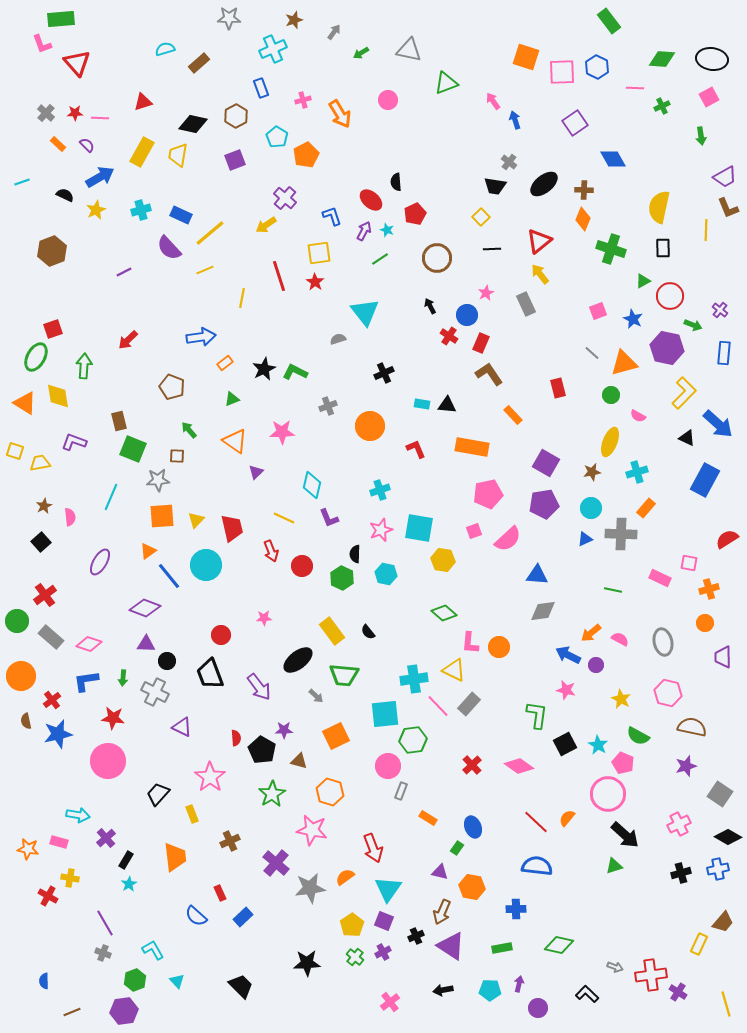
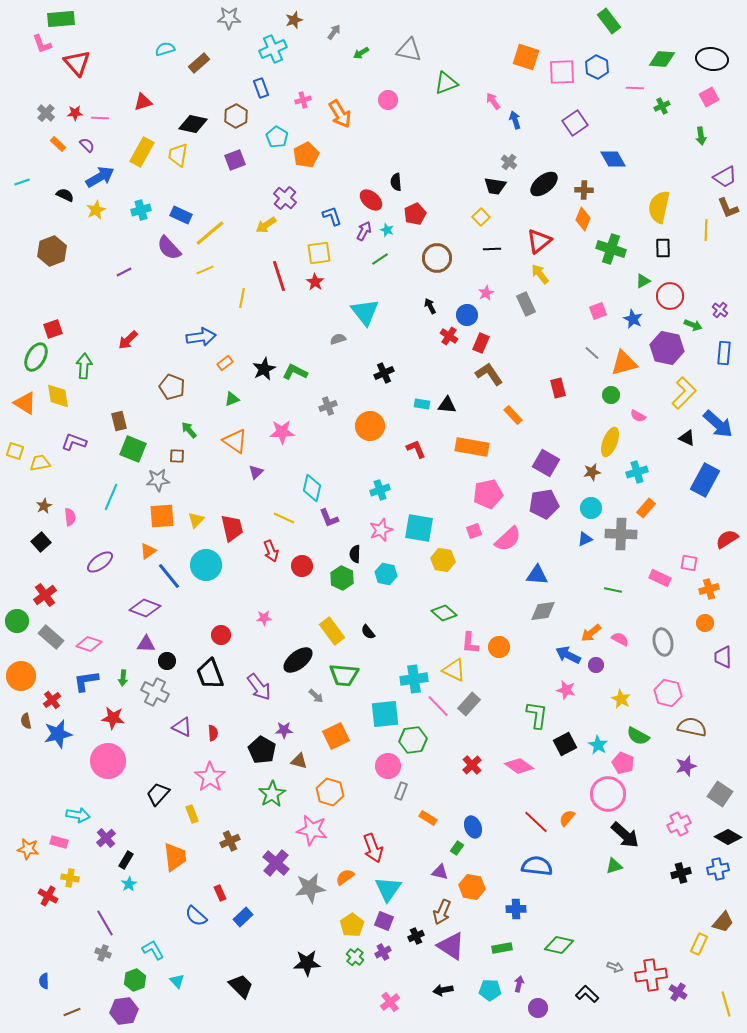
cyan diamond at (312, 485): moved 3 px down
purple ellipse at (100, 562): rotated 24 degrees clockwise
red semicircle at (236, 738): moved 23 px left, 5 px up
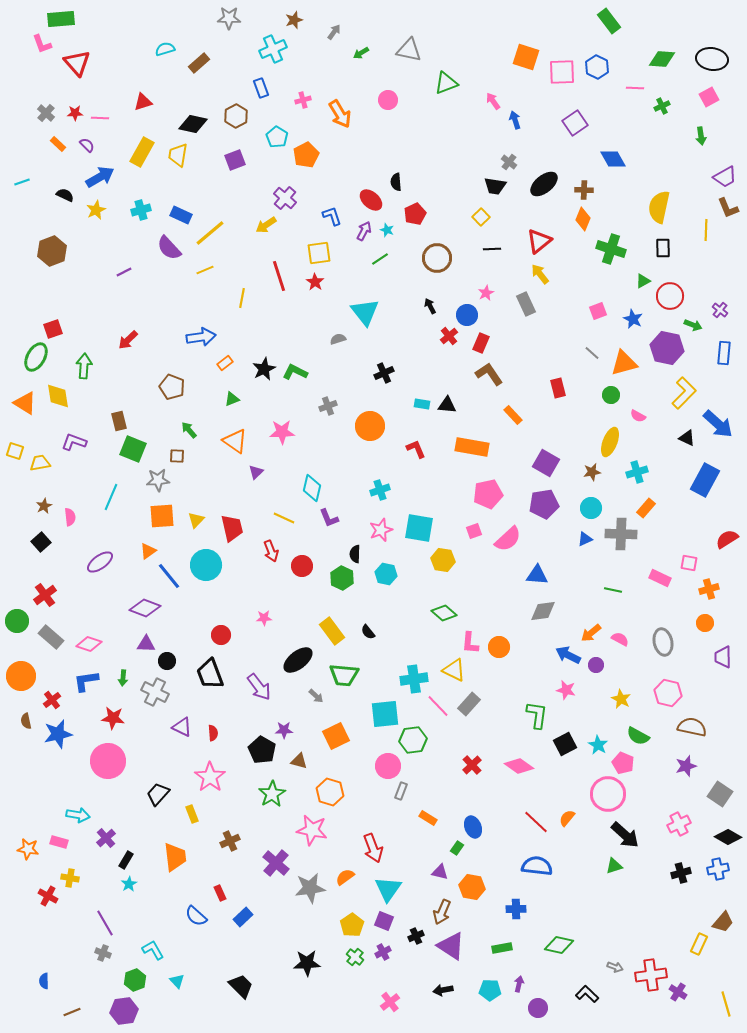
red cross at (449, 336): rotated 18 degrees clockwise
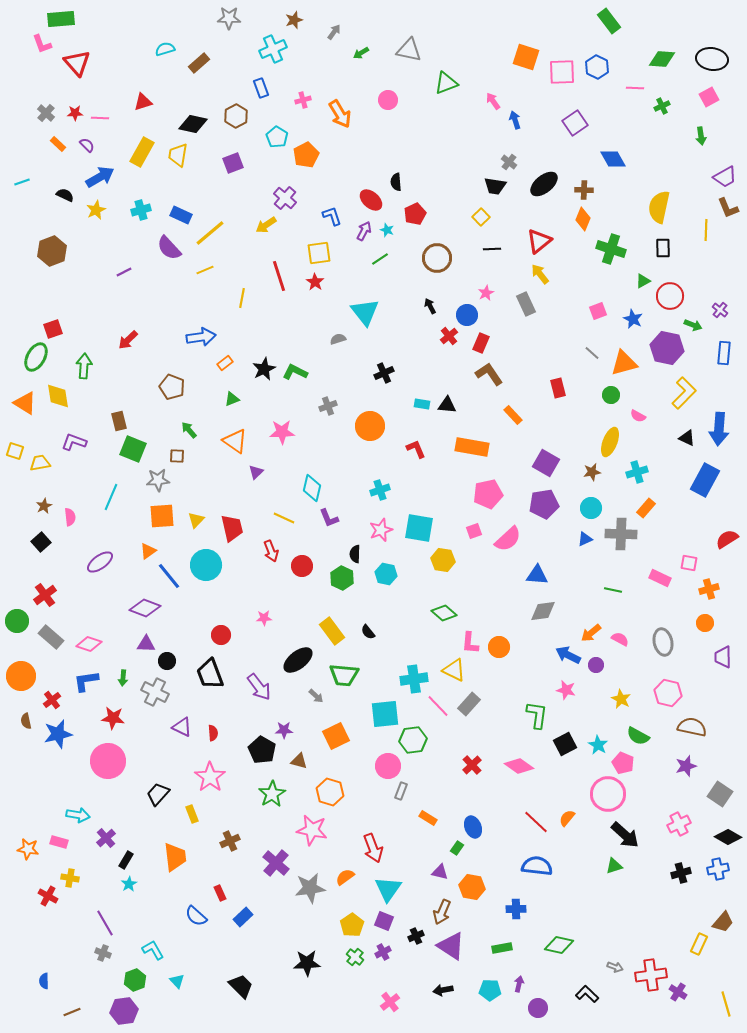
purple square at (235, 160): moved 2 px left, 3 px down
blue arrow at (718, 424): moved 1 px right, 5 px down; rotated 52 degrees clockwise
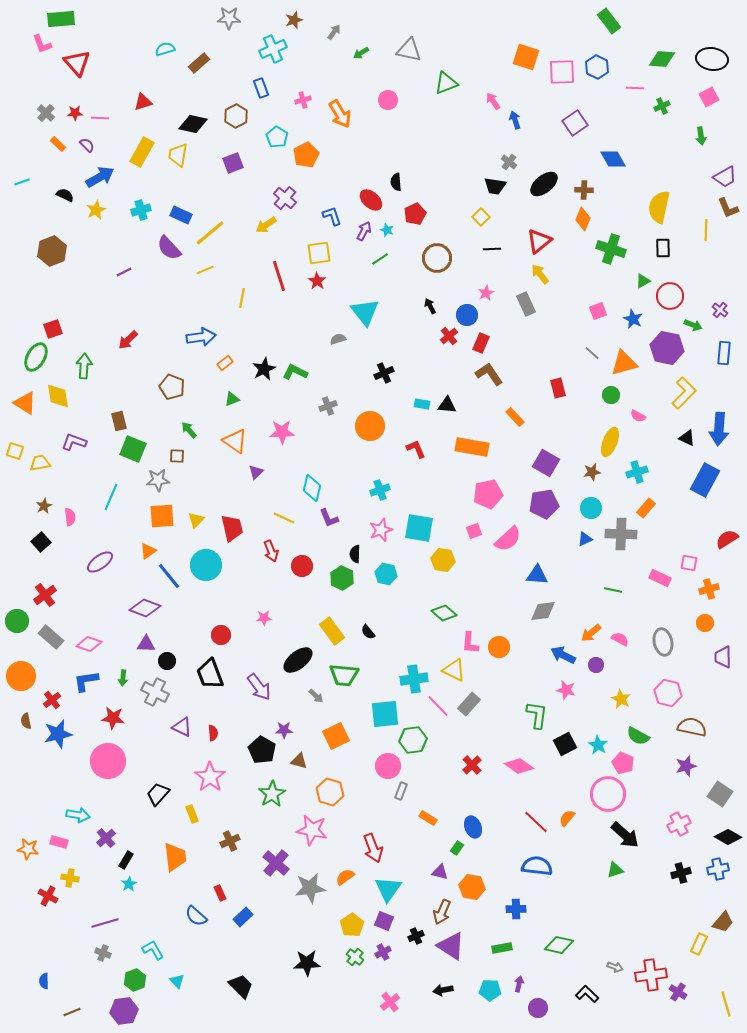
red star at (315, 282): moved 2 px right, 1 px up
orange rectangle at (513, 415): moved 2 px right, 2 px down
blue arrow at (568, 655): moved 5 px left
green triangle at (614, 866): moved 1 px right, 4 px down
purple line at (105, 923): rotated 76 degrees counterclockwise
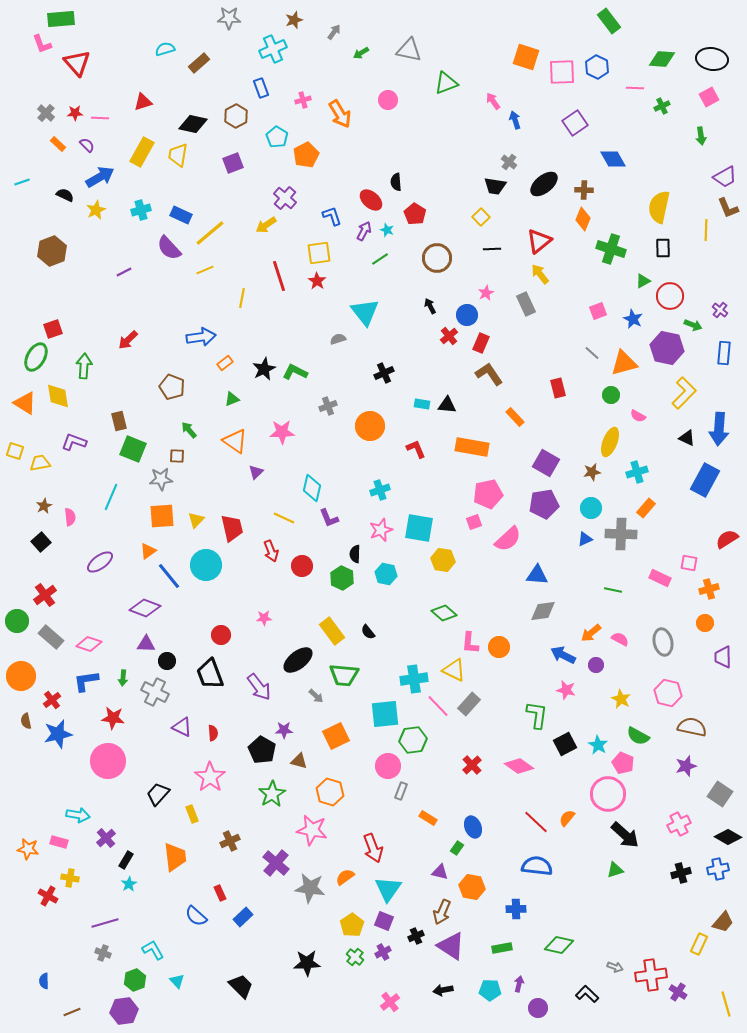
red pentagon at (415, 214): rotated 15 degrees counterclockwise
gray star at (158, 480): moved 3 px right, 1 px up
pink square at (474, 531): moved 9 px up
gray star at (310, 888): rotated 16 degrees clockwise
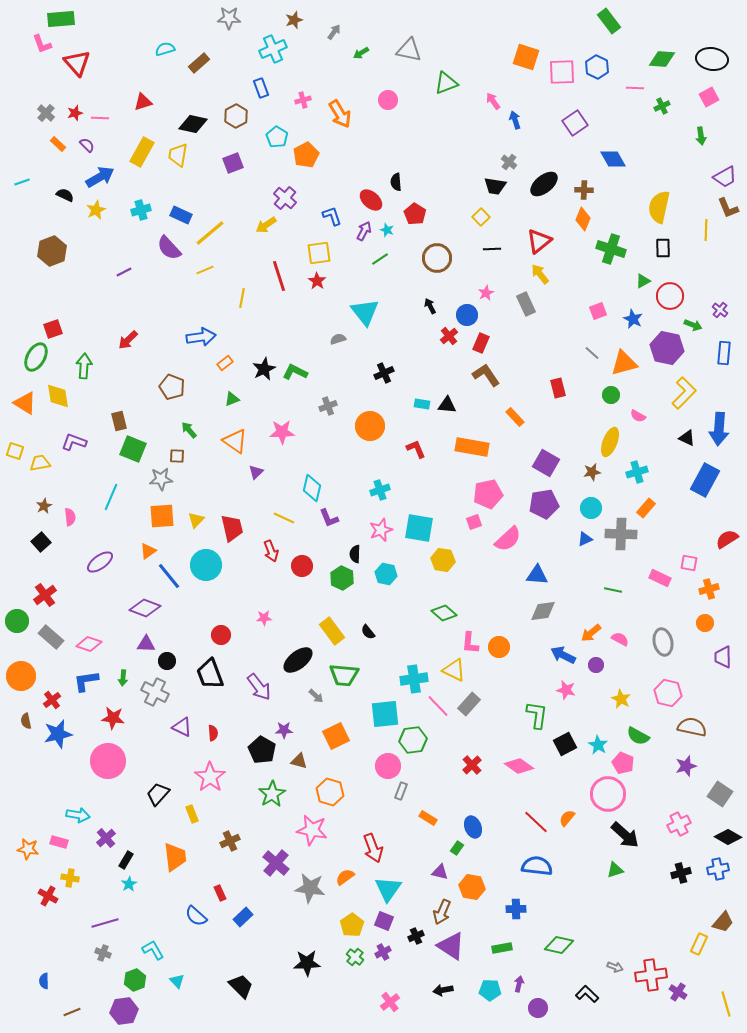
red star at (75, 113): rotated 14 degrees counterclockwise
brown L-shape at (489, 374): moved 3 px left, 1 px down
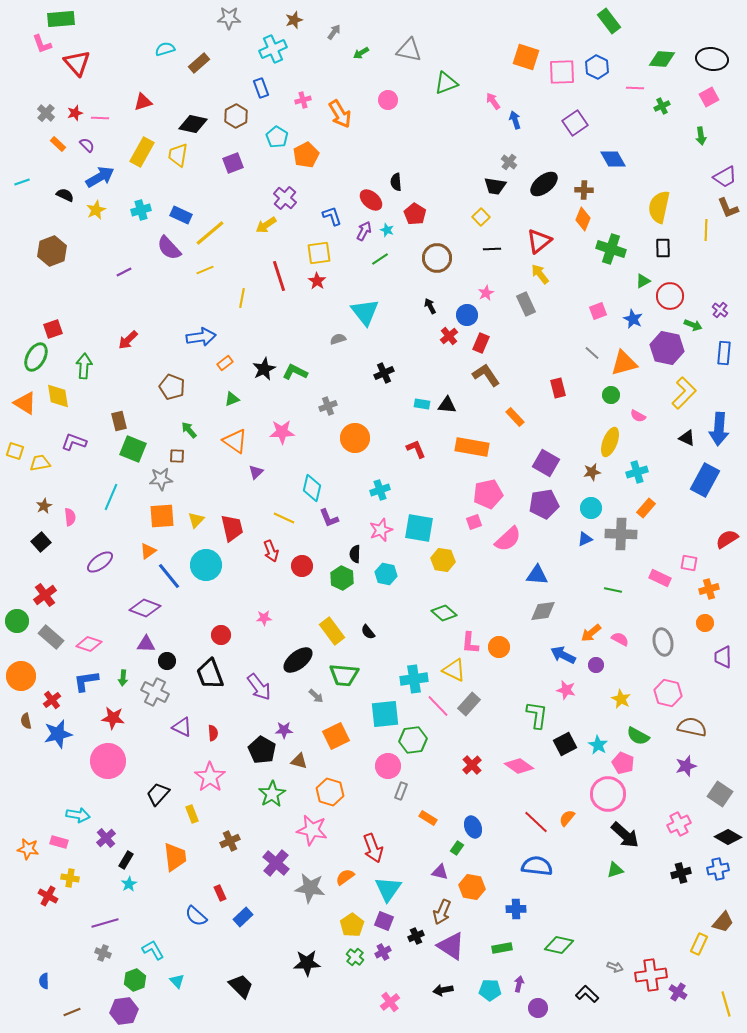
orange circle at (370, 426): moved 15 px left, 12 px down
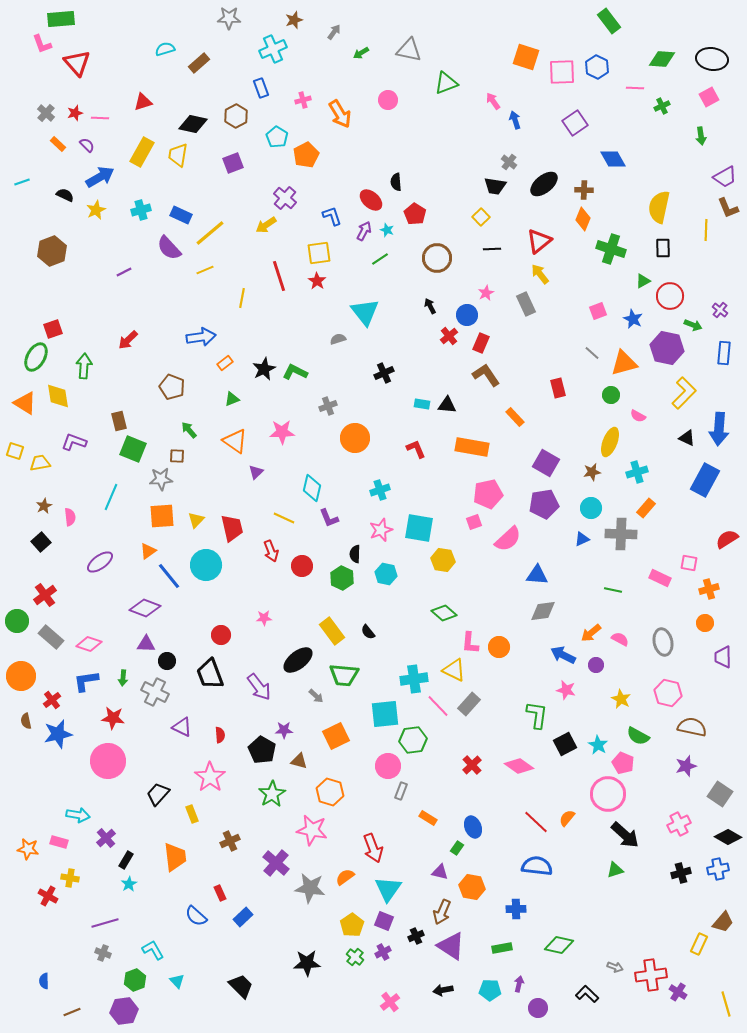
blue triangle at (585, 539): moved 3 px left
red semicircle at (213, 733): moved 7 px right, 2 px down
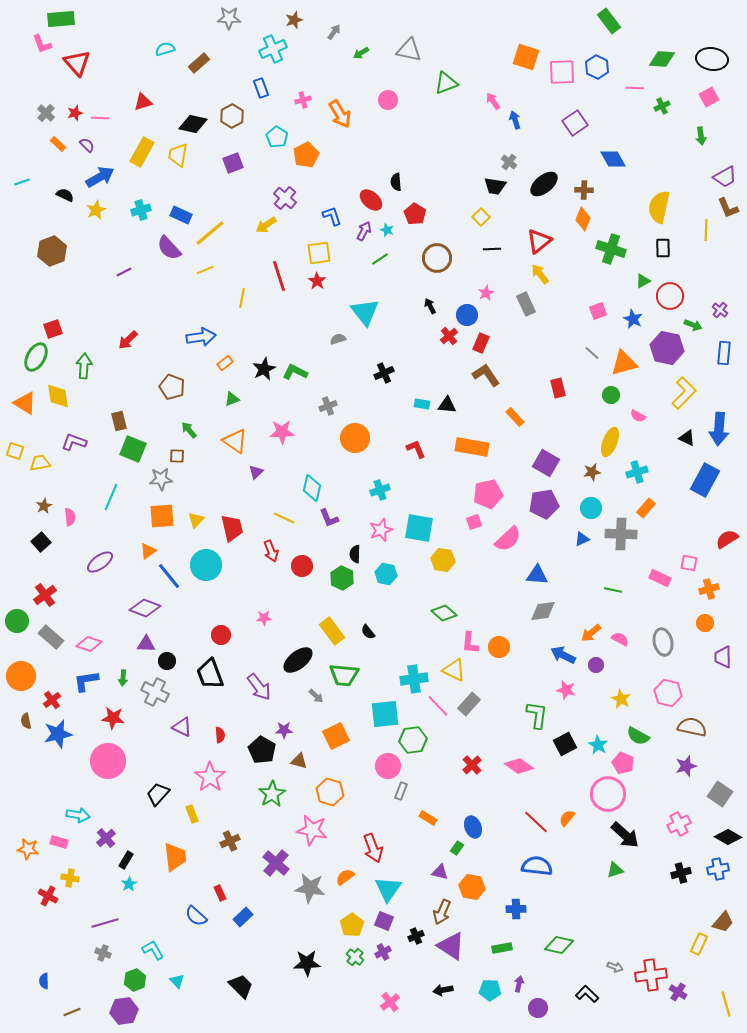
brown hexagon at (236, 116): moved 4 px left
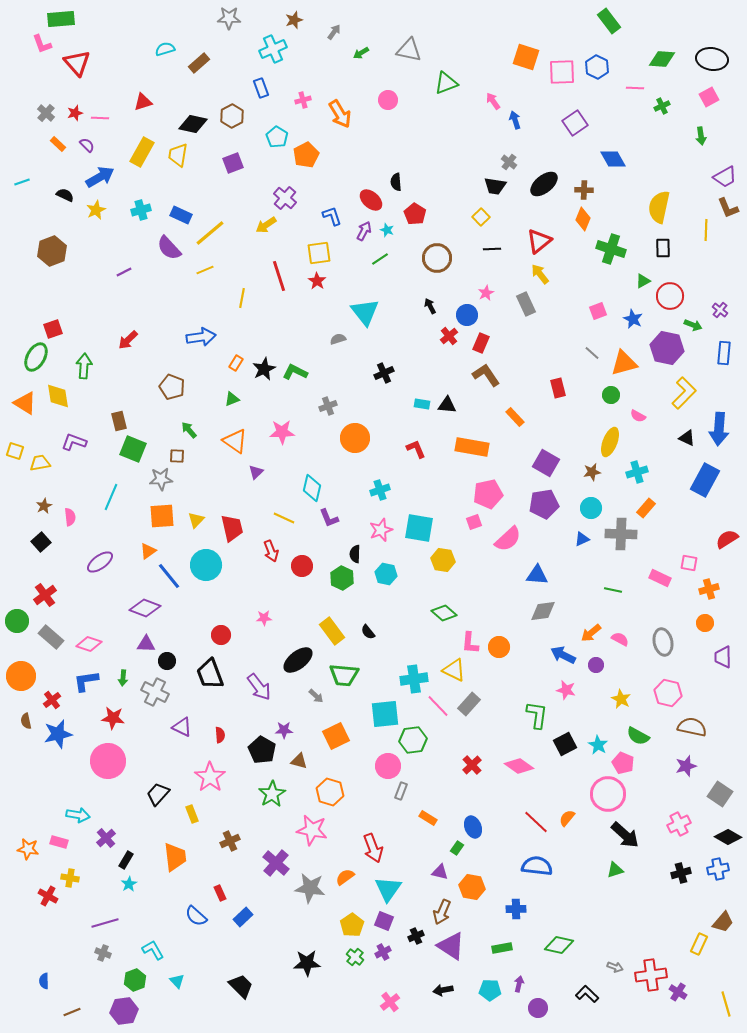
orange rectangle at (225, 363): moved 11 px right; rotated 21 degrees counterclockwise
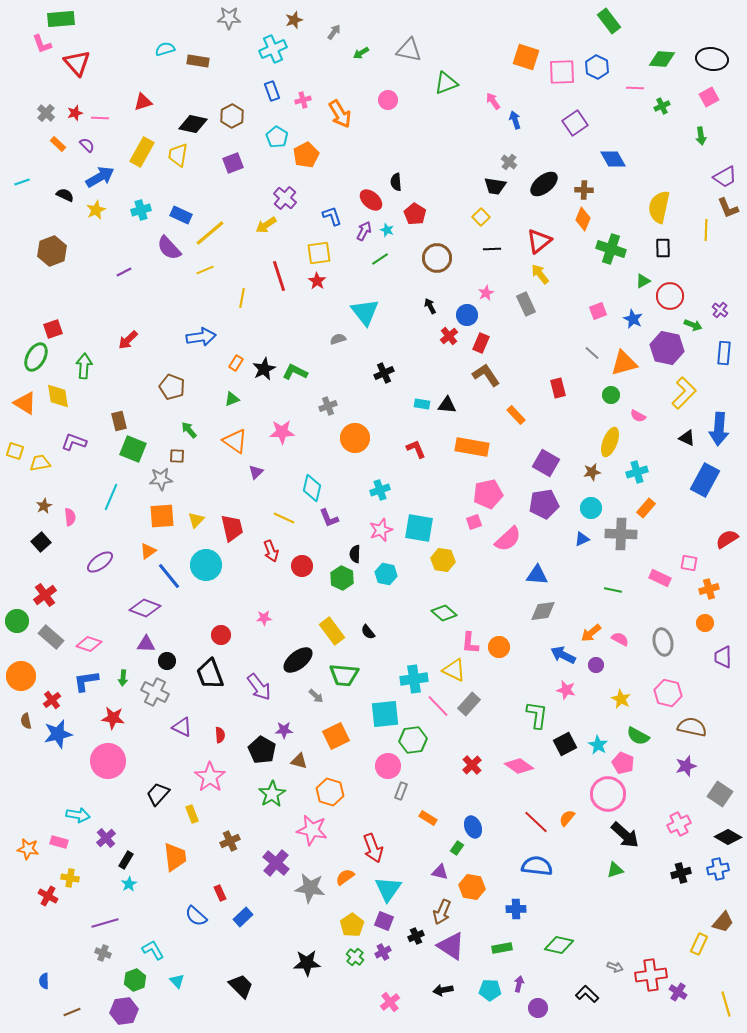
brown rectangle at (199, 63): moved 1 px left, 2 px up; rotated 50 degrees clockwise
blue rectangle at (261, 88): moved 11 px right, 3 px down
orange rectangle at (515, 417): moved 1 px right, 2 px up
